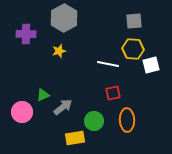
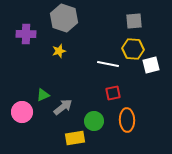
gray hexagon: rotated 12 degrees counterclockwise
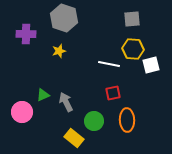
gray square: moved 2 px left, 2 px up
white line: moved 1 px right
gray arrow: moved 3 px right, 5 px up; rotated 78 degrees counterclockwise
yellow rectangle: moved 1 px left; rotated 48 degrees clockwise
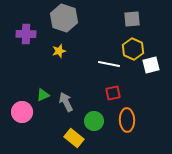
yellow hexagon: rotated 20 degrees clockwise
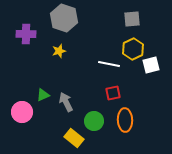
yellow hexagon: rotated 10 degrees clockwise
orange ellipse: moved 2 px left
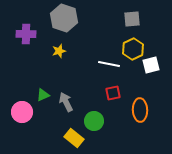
orange ellipse: moved 15 px right, 10 px up
